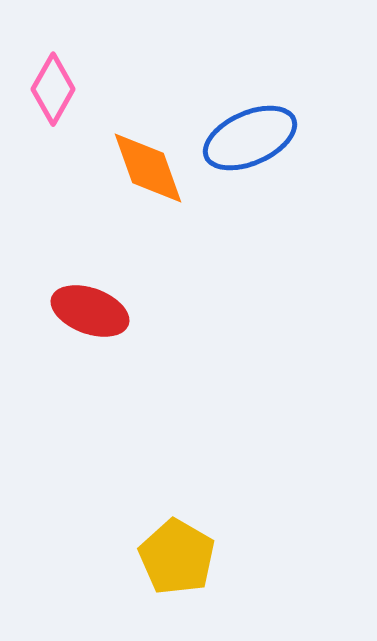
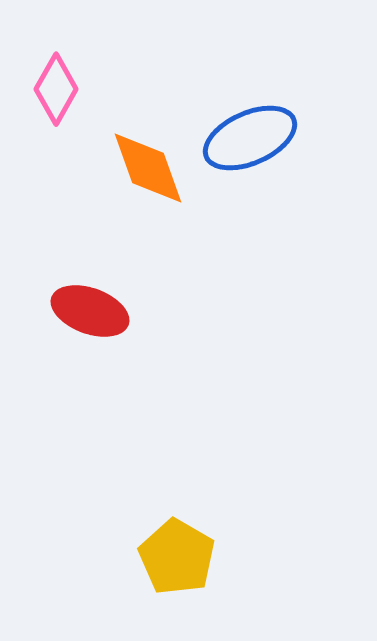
pink diamond: moved 3 px right
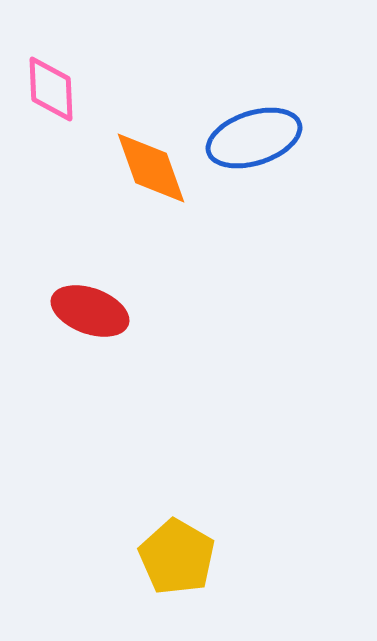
pink diamond: moved 5 px left; rotated 32 degrees counterclockwise
blue ellipse: moved 4 px right; rotated 6 degrees clockwise
orange diamond: moved 3 px right
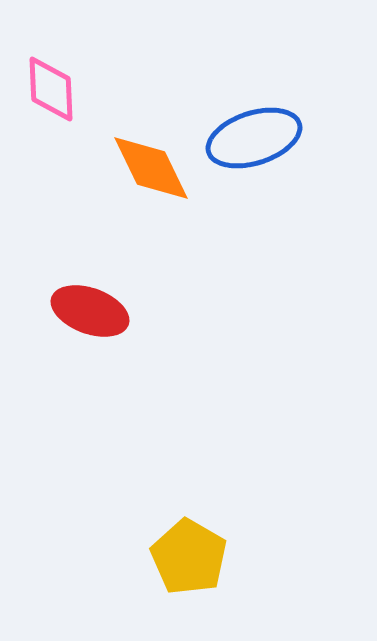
orange diamond: rotated 6 degrees counterclockwise
yellow pentagon: moved 12 px right
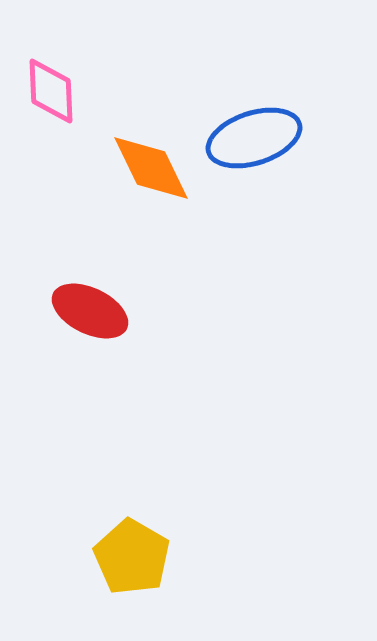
pink diamond: moved 2 px down
red ellipse: rotated 6 degrees clockwise
yellow pentagon: moved 57 px left
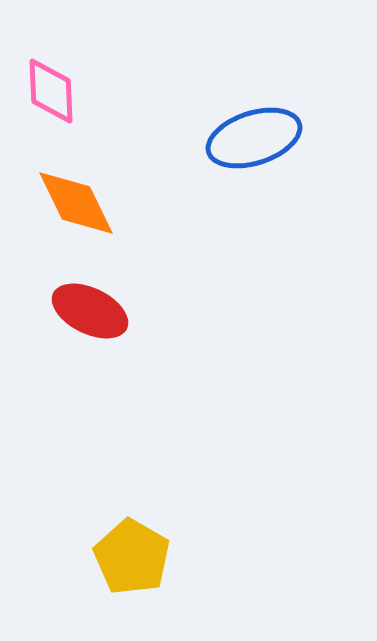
orange diamond: moved 75 px left, 35 px down
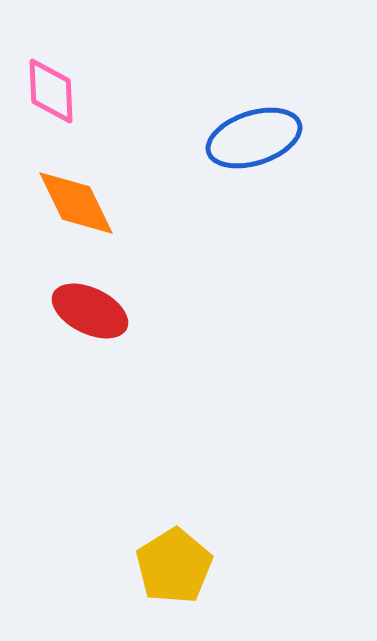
yellow pentagon: moved 42 px right, 9 px down; rotated 10 degrees clockwise
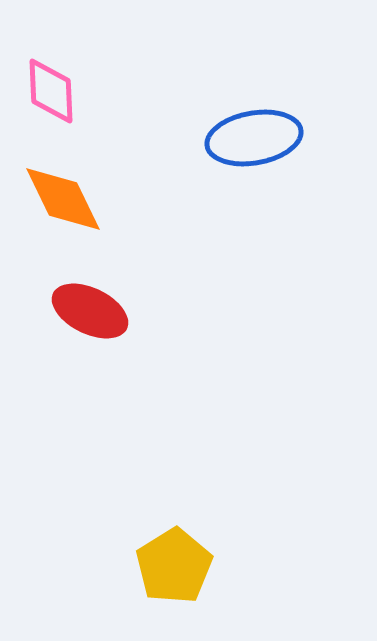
blue ellipse: rotated 8 degrees clockwise
orange diamond: moved 13 px left, 4 px up
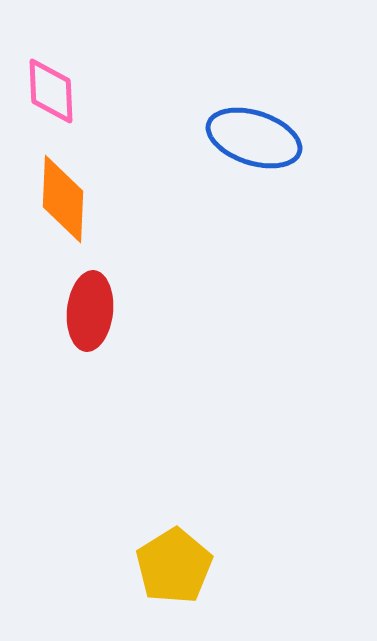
blue ellipse: rotated 28 degrees clockwise
orange diamond: rotated 28 degrees clockwise
red ellipse: rotated 70 degrees clockwise
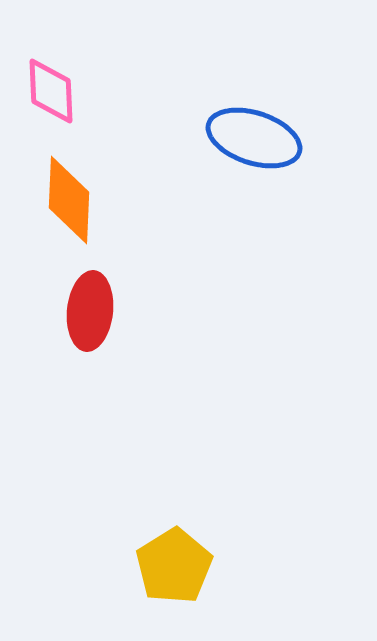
orange diamond: moved 6 px right, 1 px down
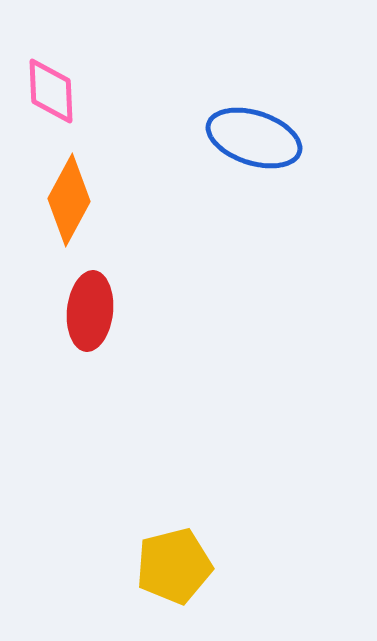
orange diamond: rotated 26 degrees clockwise
yellow pentagon: rotated 18 degrees clockwise
